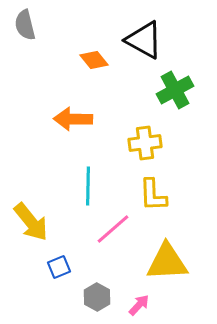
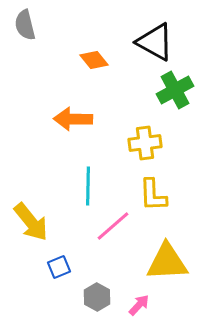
black triangle: moved 11 px right, 2 px down
pink line: moved 3 px up
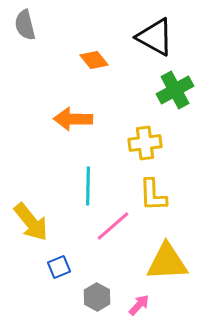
black triangle: moved 5 px up
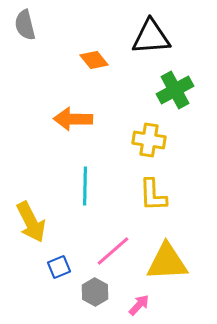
black triangle: moved 4 px left; rotated 33 degrees counterclockwise
yellow cross: moved 4 px right, 3 px up; rotated 16 degrees clockwise
cyan line: moved 3 px left
yellow arrow: rotated 12 degrees clockwise
pink line: moved 25 px down
gray hexagon: moved 2 px left, 5 px up
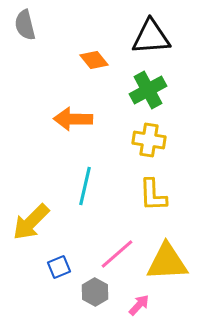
green cross: moved 27 px left
cyan line: rotated 12 degrees clockwise
yellow arrow: rotated 72 degrees clockwise
pink line: moved 4 px right, 3 px down
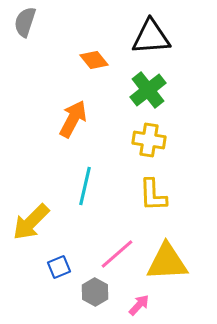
gray semicircle: moved 3 px up; rotated 32 degrees clockwise
green cross: rotated 9 degrees counterclockwise
orange arrow: rotated 117 degrees clockwise
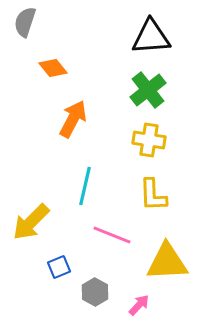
orange diamond: moved 41 px left, 8 px down
pink line: moved 5 px left, 19 px up; rotated 63 degrees clockwise
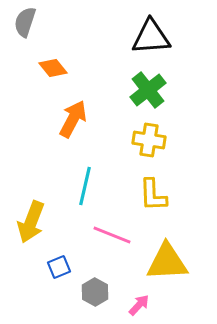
yellow arrow: rotated 24 degrees counterclockwise
